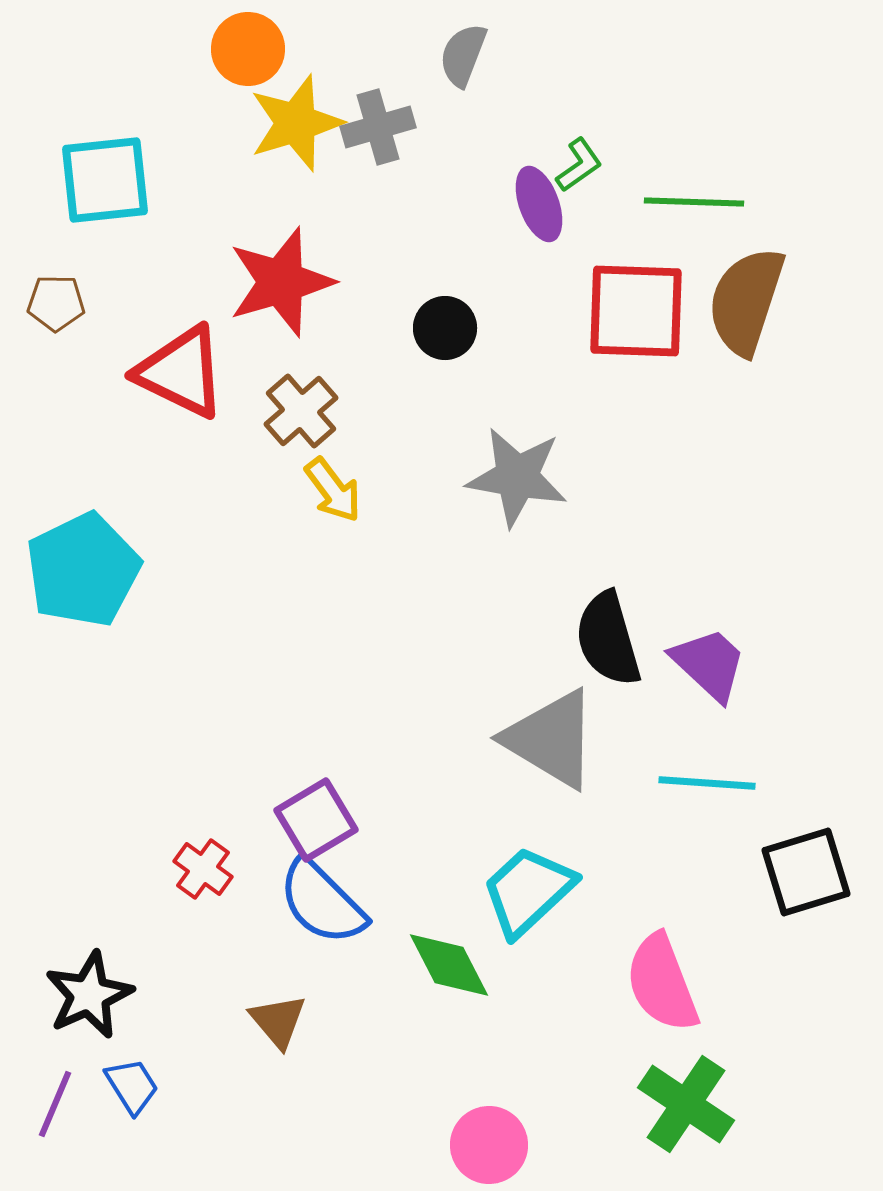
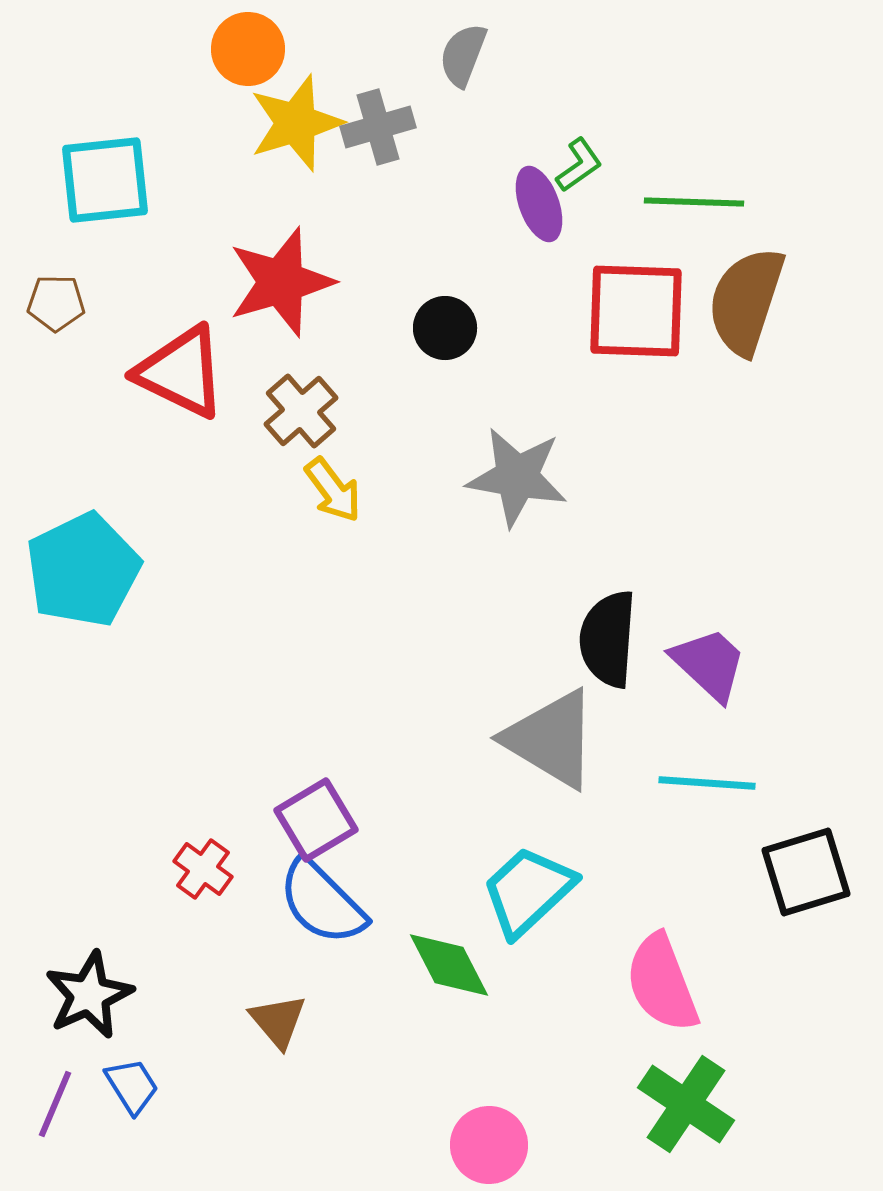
black semicircle: rotated 20 degrees clockwise
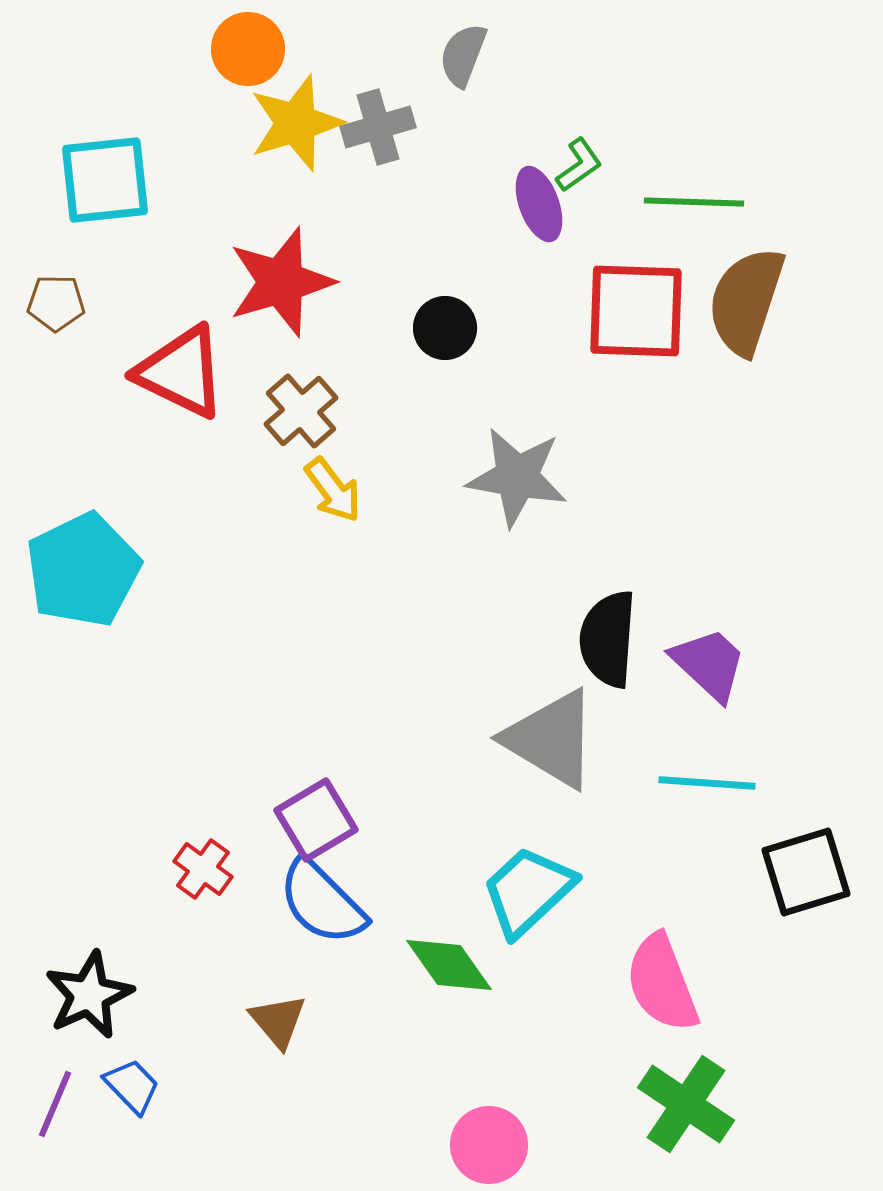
green diamond: rotated 8 degrees counterclockwise
blue trapezoid: rotated 12 degrees counterclockwise
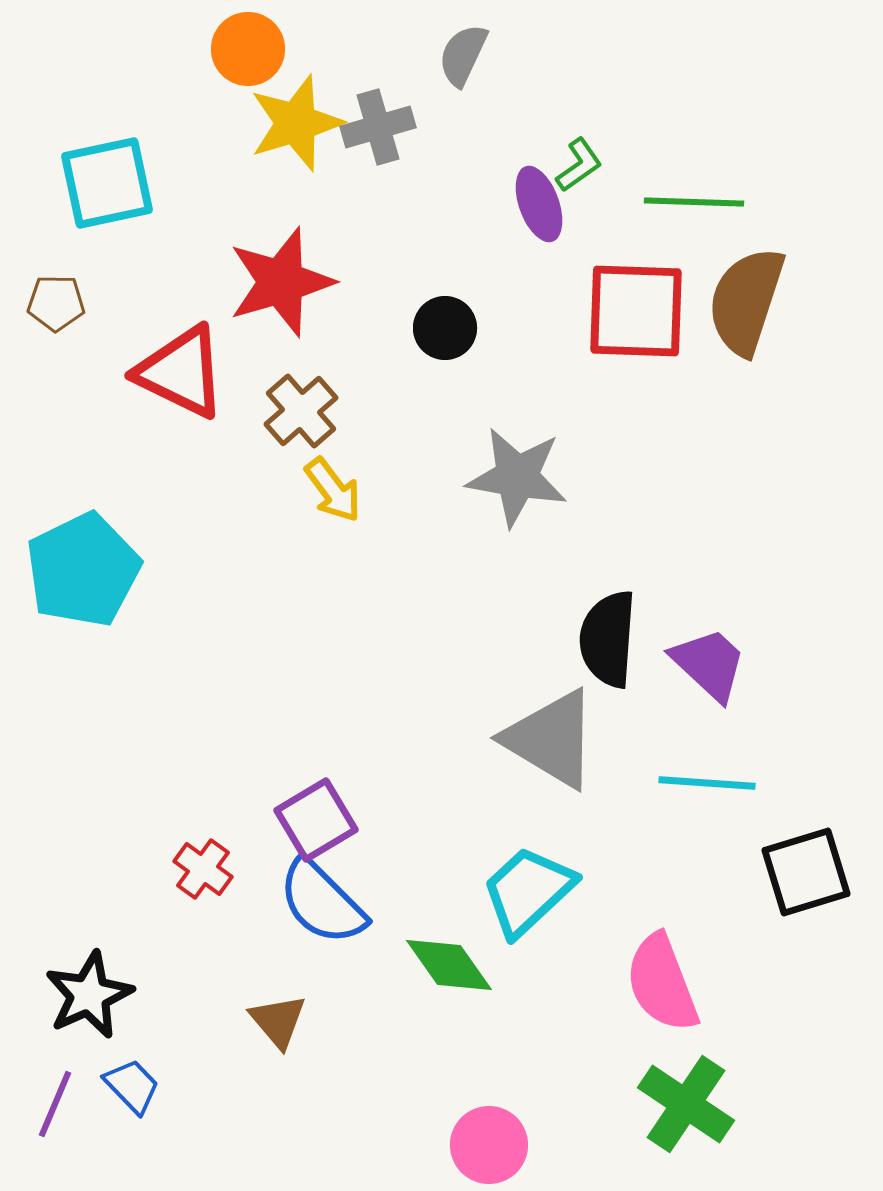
gray semicircle: rotated 4 degrees clockwise
cyan square: moved 2 px right, 3 px down; rotated 6 degrees counterclockwise
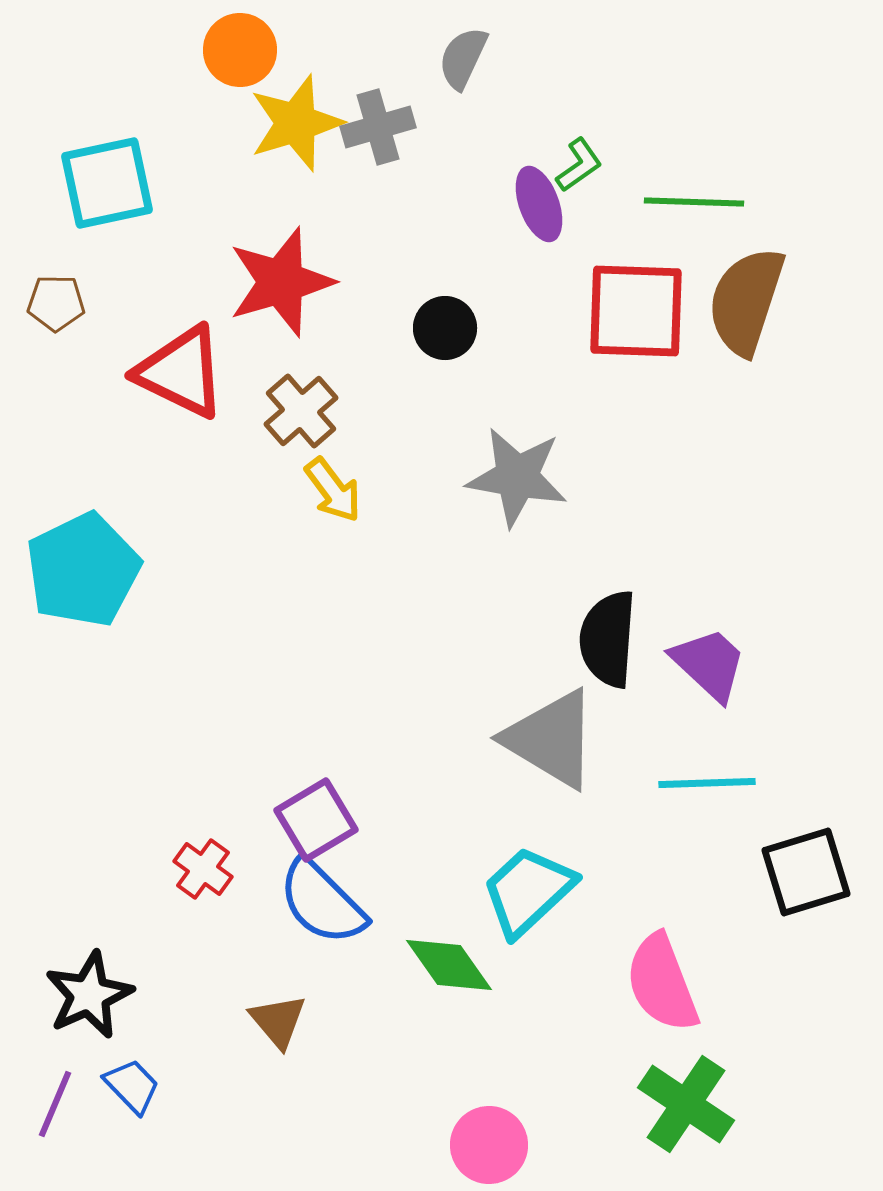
orange circle: moved 8 px left, 1 px down
gray semicircle: moved 3 px down
cyan line: rotated 6 degrees counterclockwise
